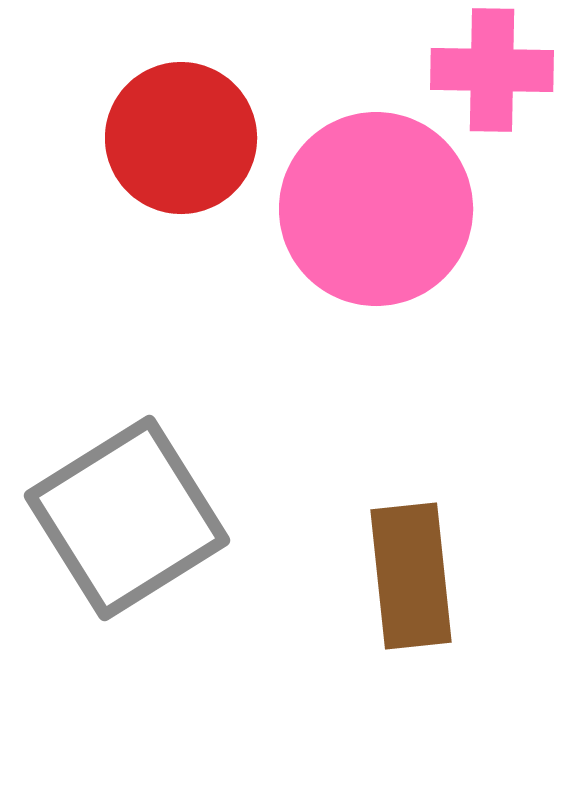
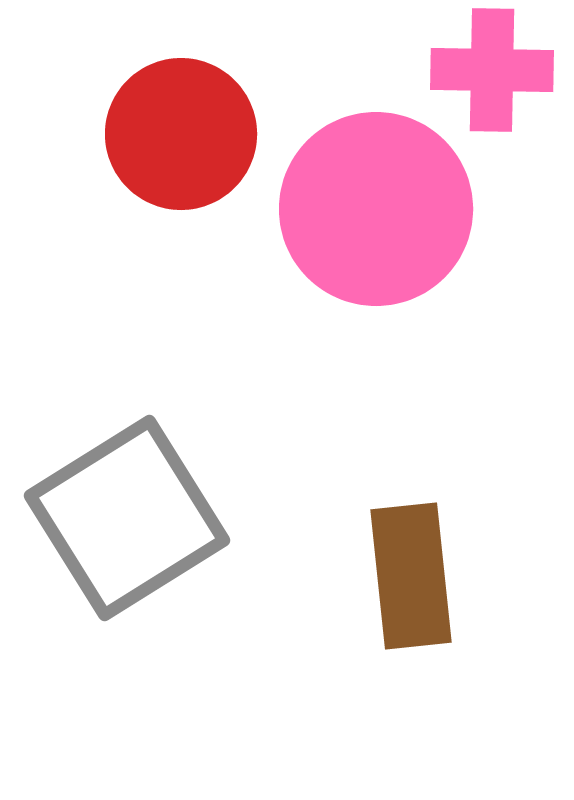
red circle: moved 4 px up
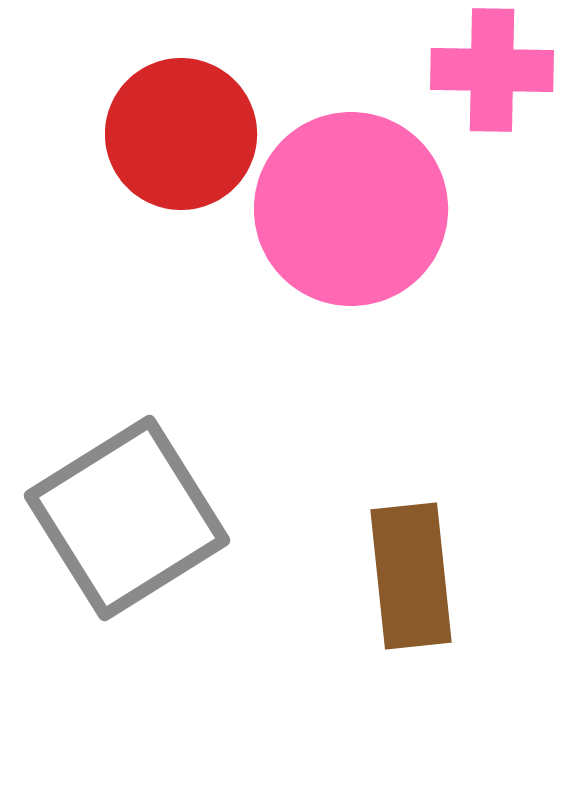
pink circle: moved 25 px left
